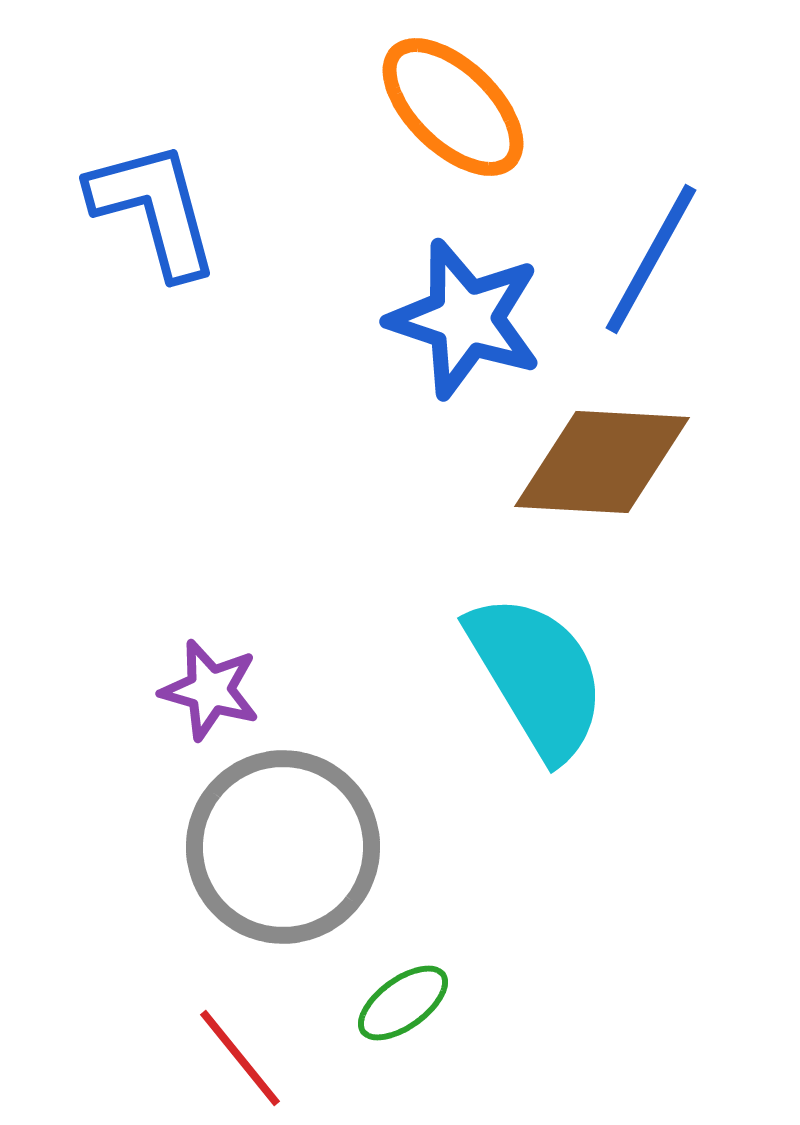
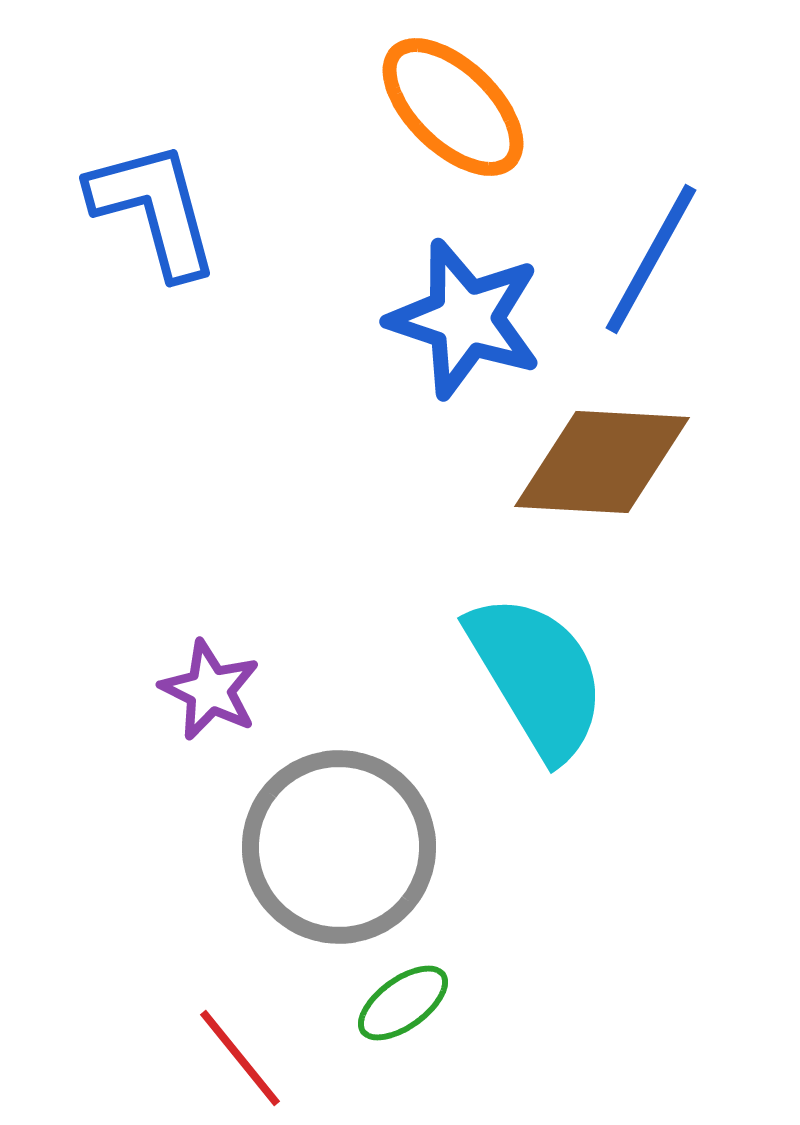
purple star: rotated 10 degrees clockwise
gray circle: moved 56 px right
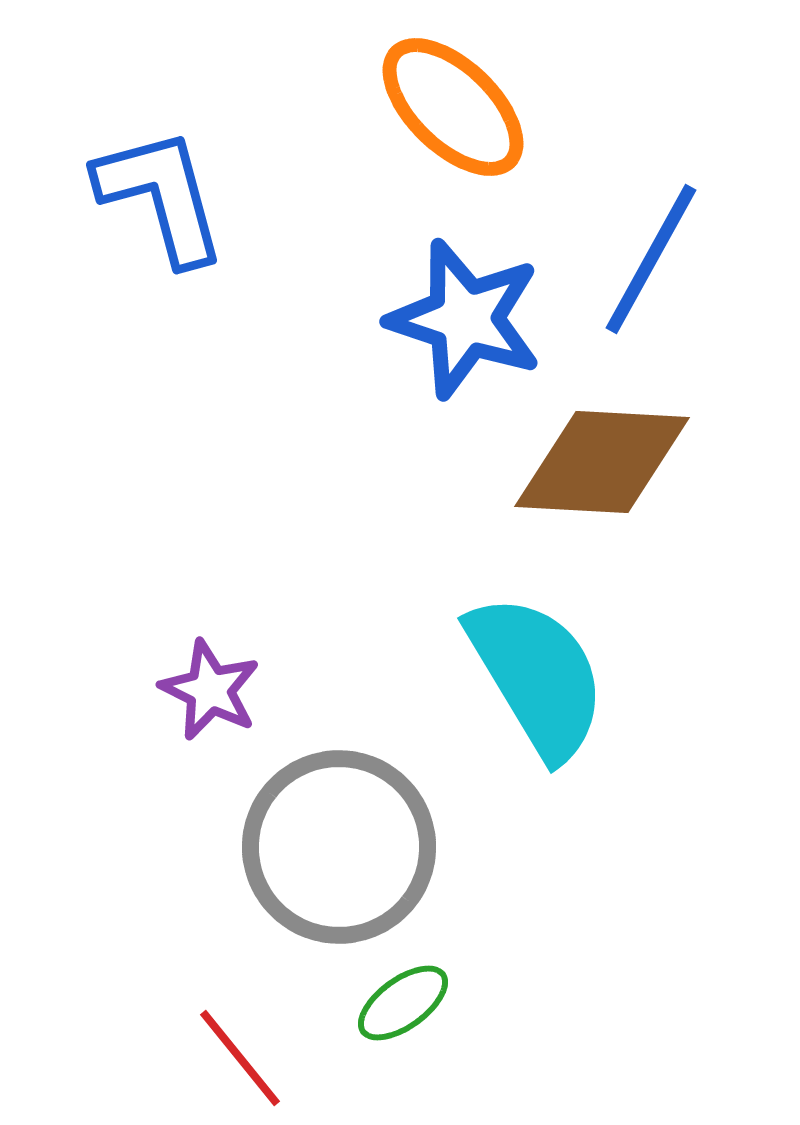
blue L-shape: moved 7 px right, 13 px up
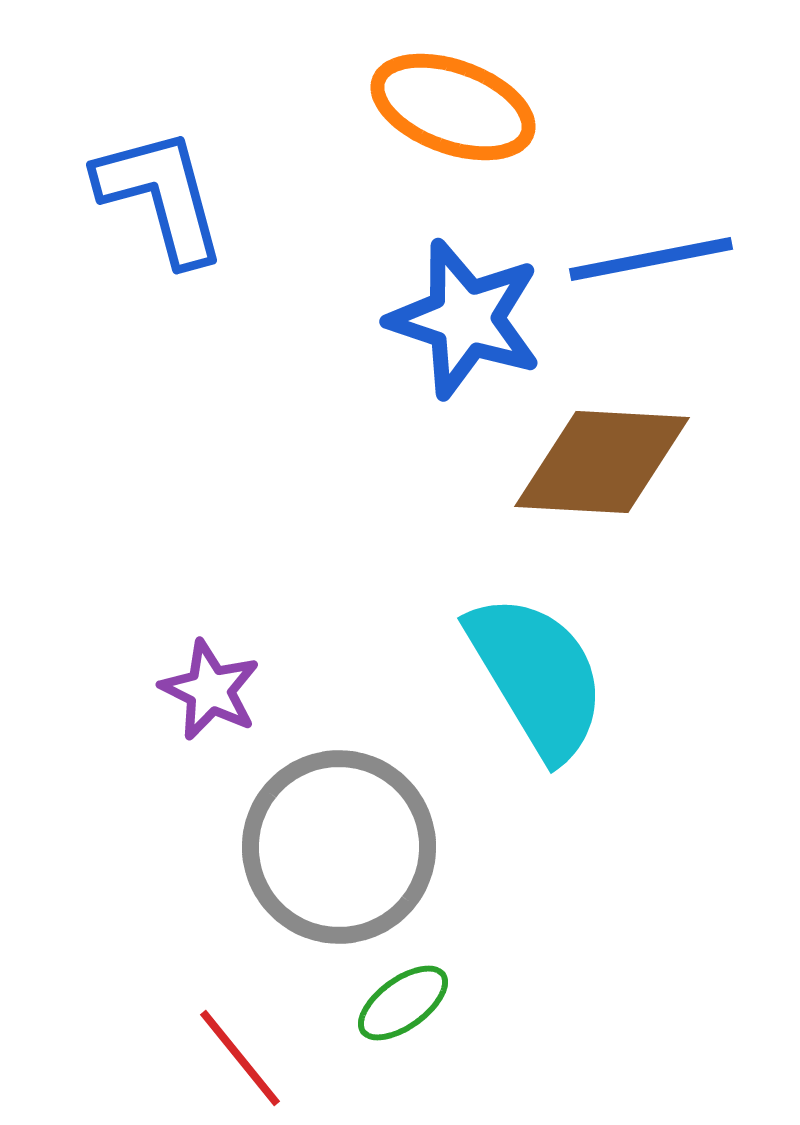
orange ellipse: rotated 24 degrees counterclockwise
blue line: rotated 50 degrees clockwise
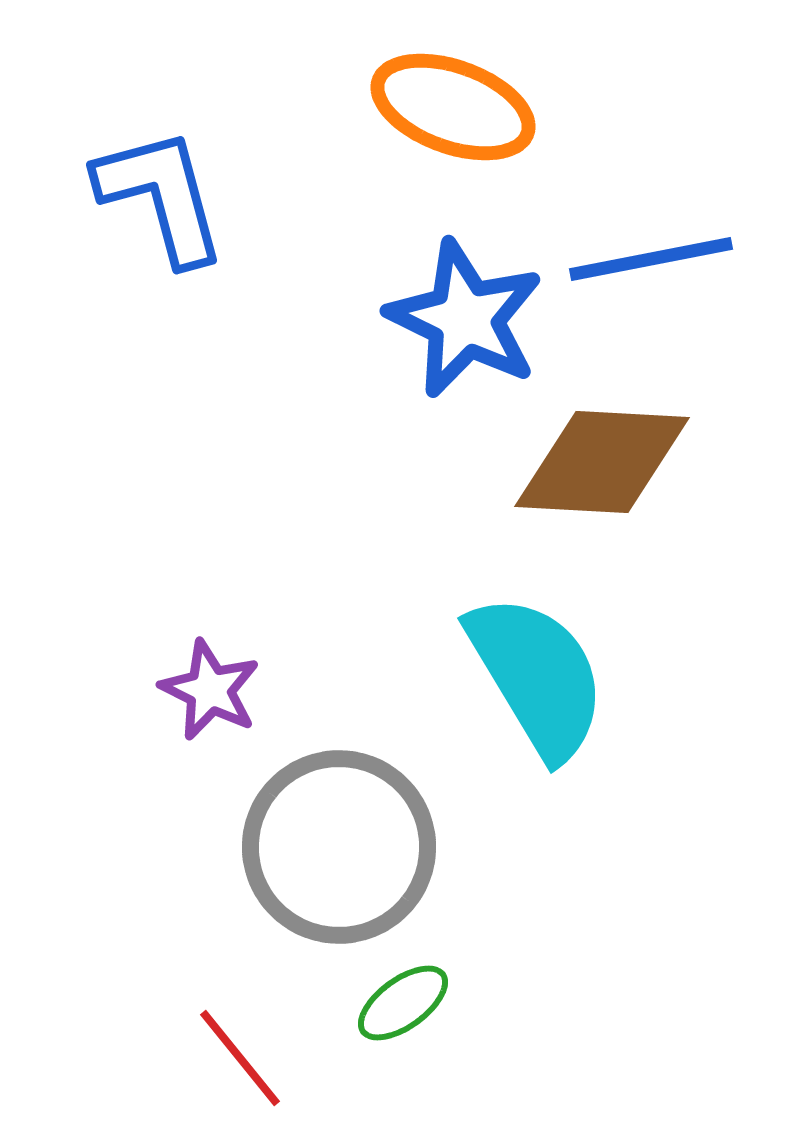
blue star: rotated 8 degrees clockwise
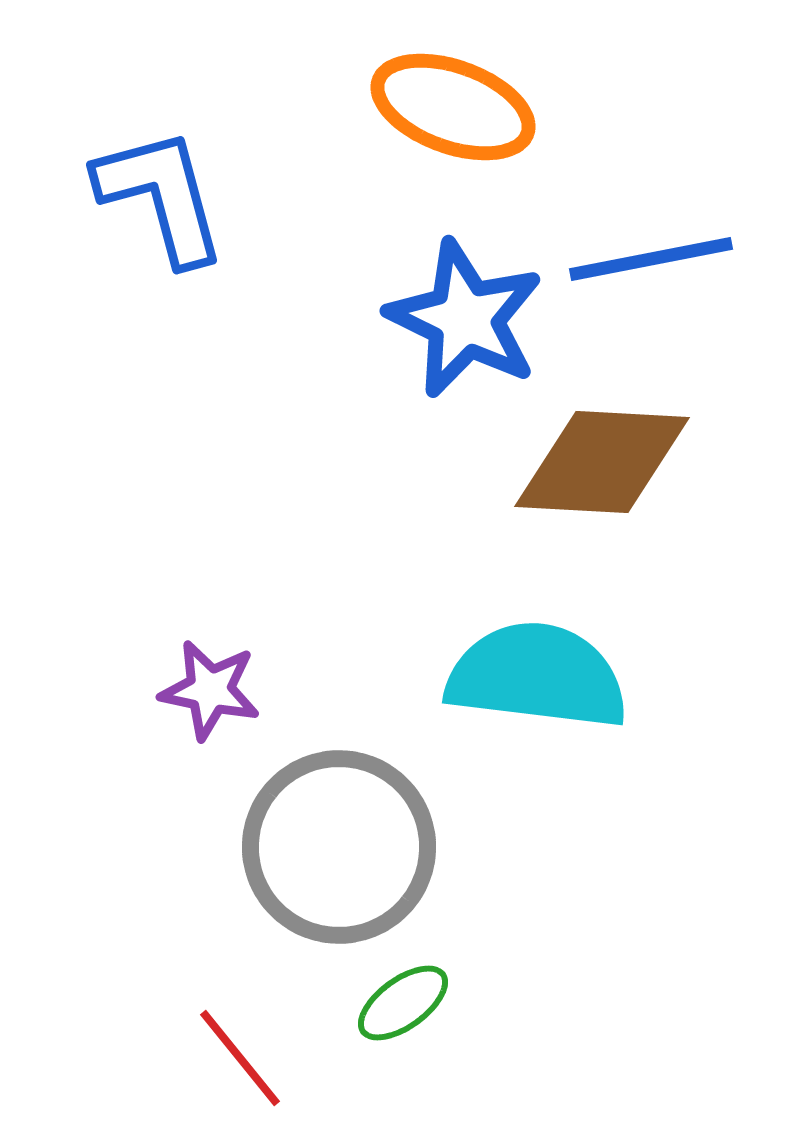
cyan semicircle: rotated 52 degrees counterclockwise
purple star: rotated 14 degrees counterclockwise
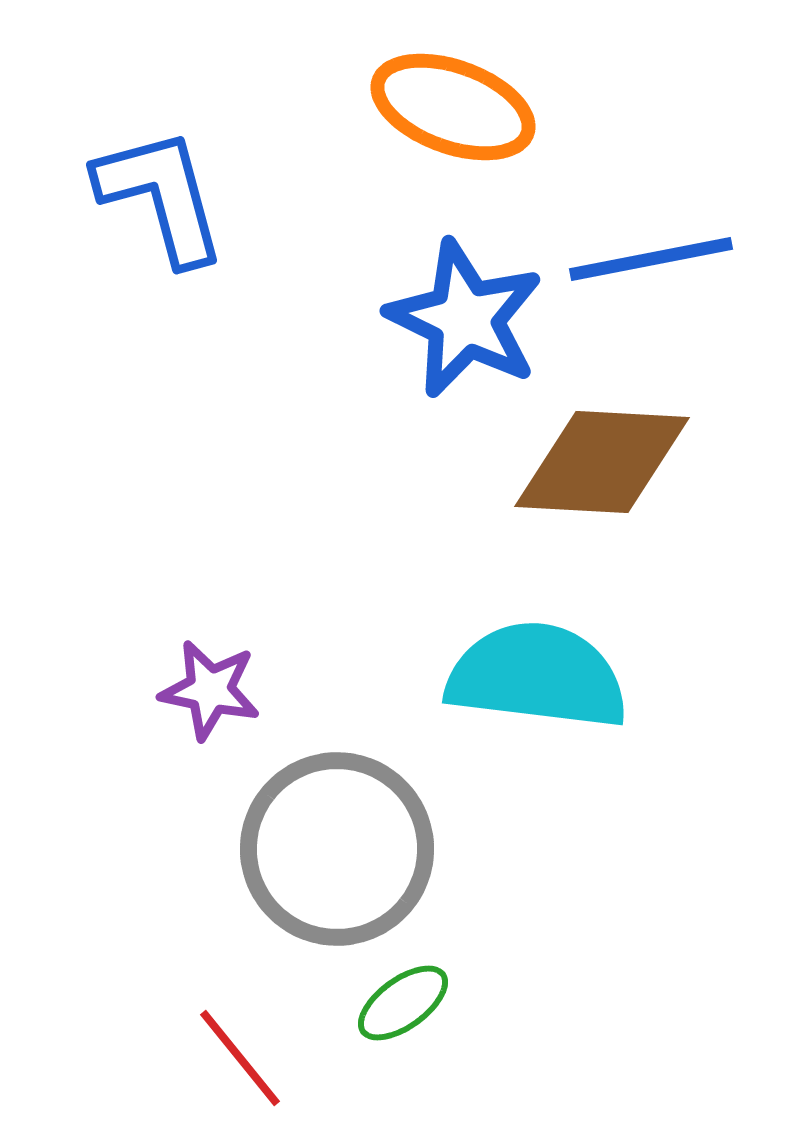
gray circle: moved 2 px left, 2 px down
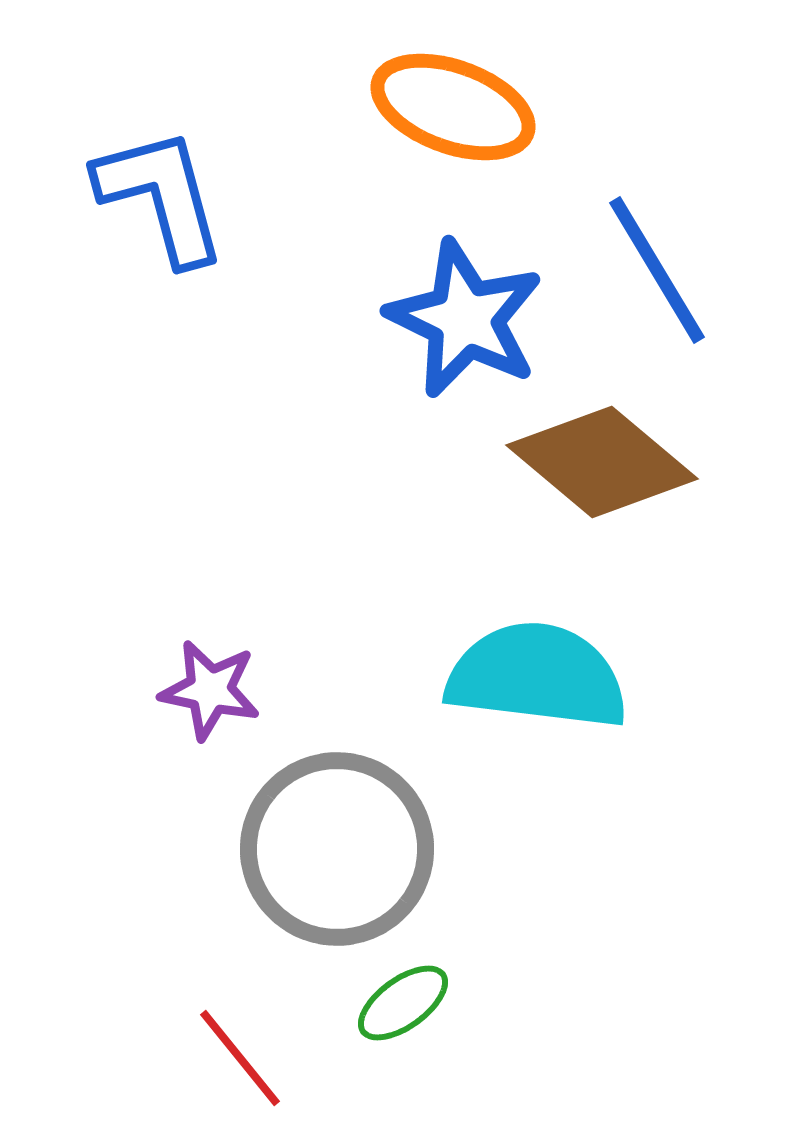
blue line: moved 6 px right, 11 px down; rotated 70 degrees clockwise
brown diamond: rotated 37 degrees clockwise
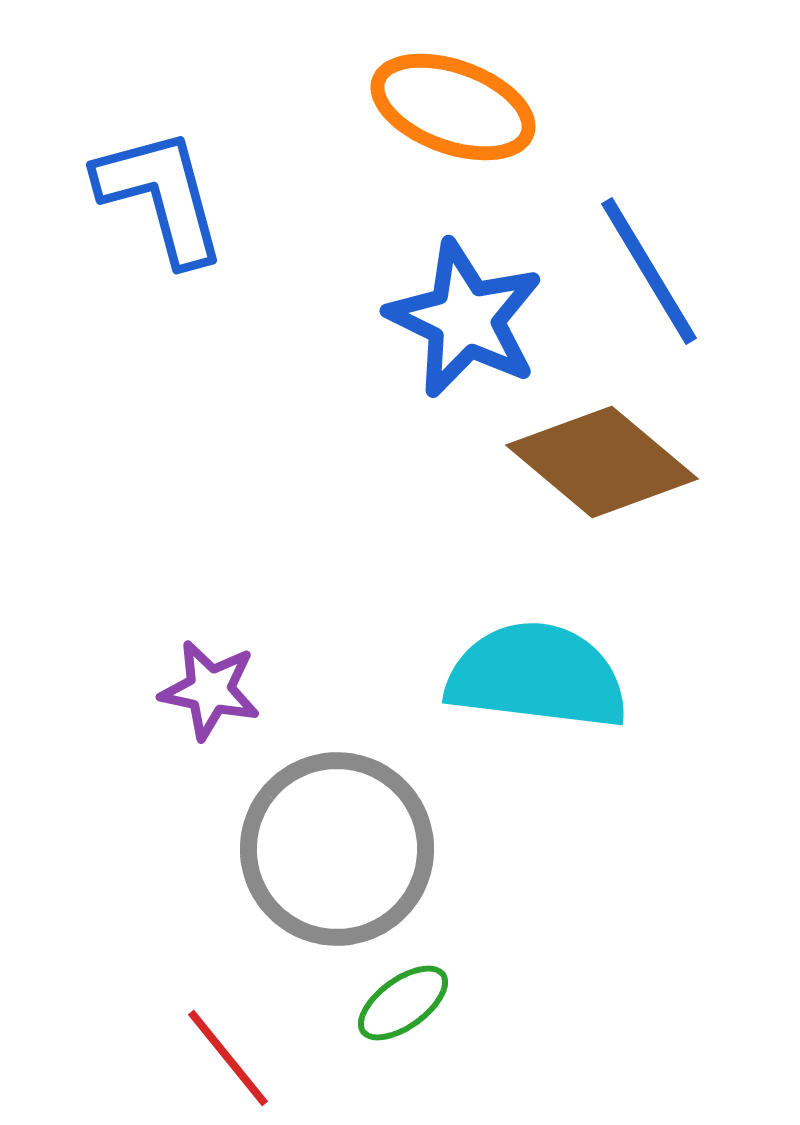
blue line: moved 8 px left, 1 px down
red line: moved 12 px left
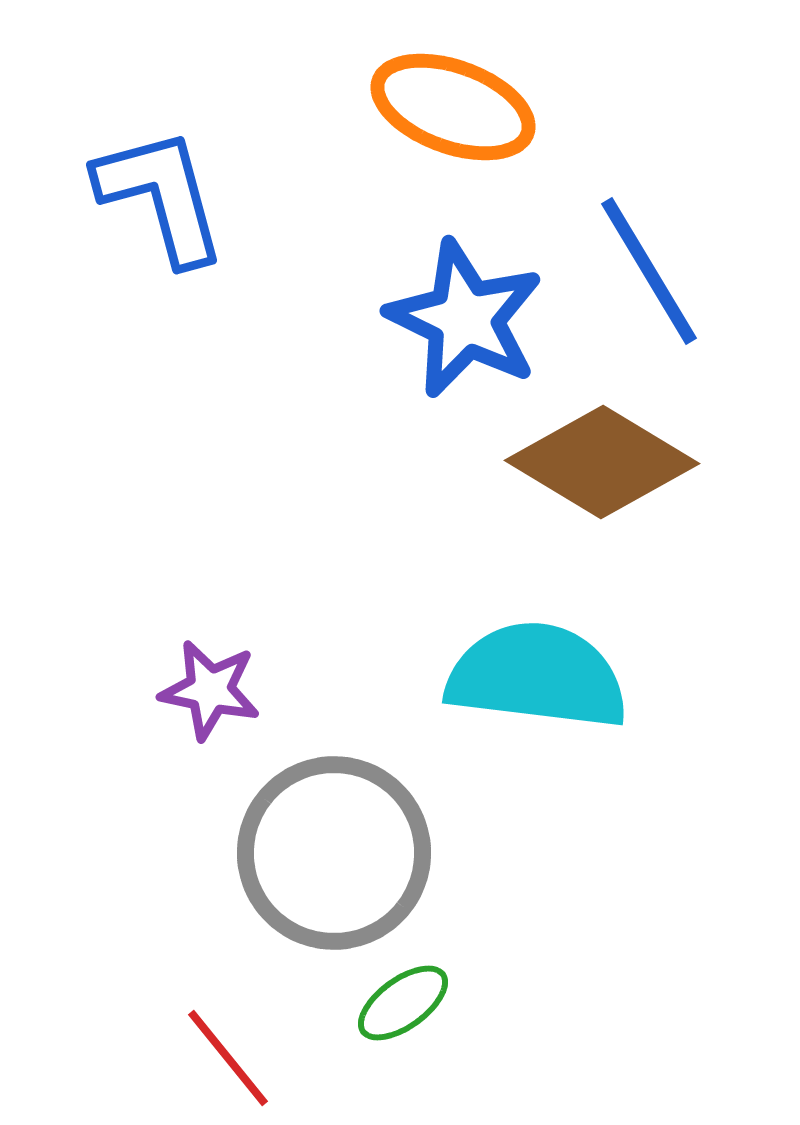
brown diamond: rotated 9 degrees counterclockwise
gray circle: moved 3 px left, 4 px down
